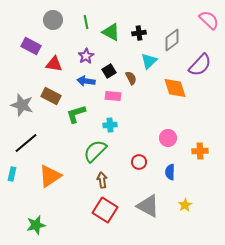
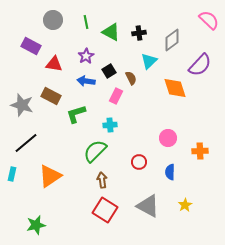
pink rectangle: moved 3 px right; rotated 70 degrees counterclockwise
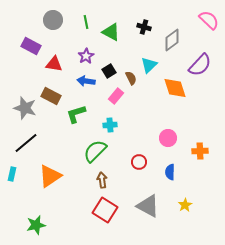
black cross: moved 5 px right, 6 px up; rotated 24 degrees clockwise
cyan triangle: moved 4 px down
pink rectangle: rotated 14 degrees clockwise
gray star: moved 3 px right, 3 px down
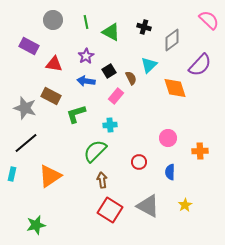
purple rectangle: moved 2 px left
red square: moved 5 px right
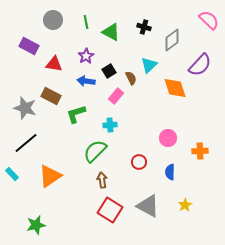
cyan rectangle: rotated 56 degrees counterclockwise
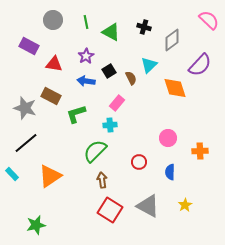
pink rectangle: moved 1 px right, 7 px down
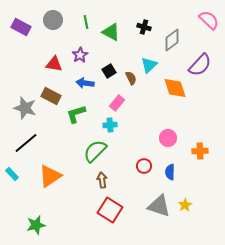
purple rectangle: moved 8 px left, 19 px up
purple star: moved 6 px left, 1 px up
blue arrow: moved 1 px left, 2 px down
red circle: moved 5 px right, 4 px down
gray triangle: moved 11 px right; rotated 10 degrees counterclockwise
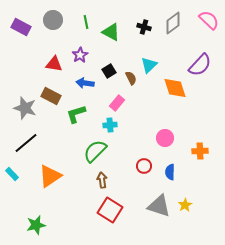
gray diamond: moved 1 px right, 17 px up
pink circle: moved 3 px left
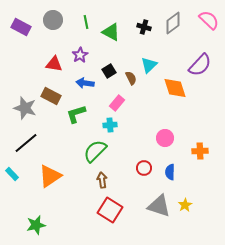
red circle: moved 2 px down
